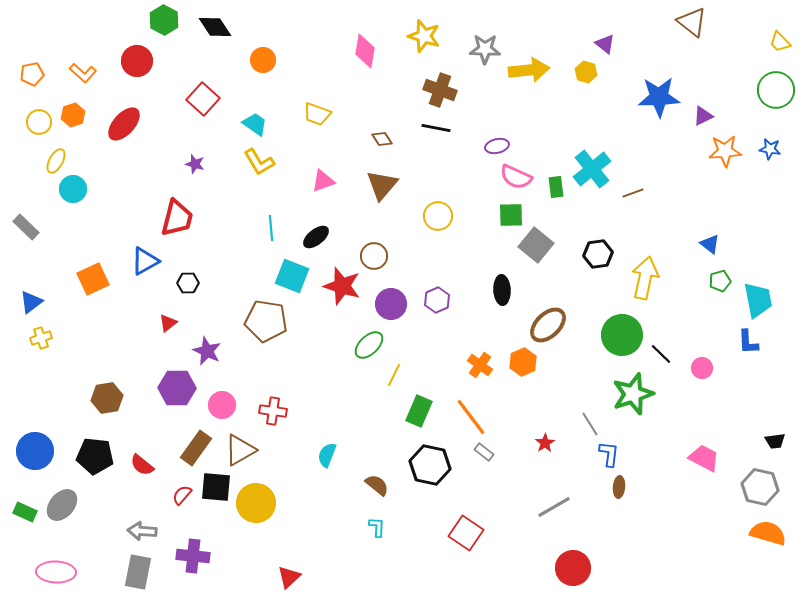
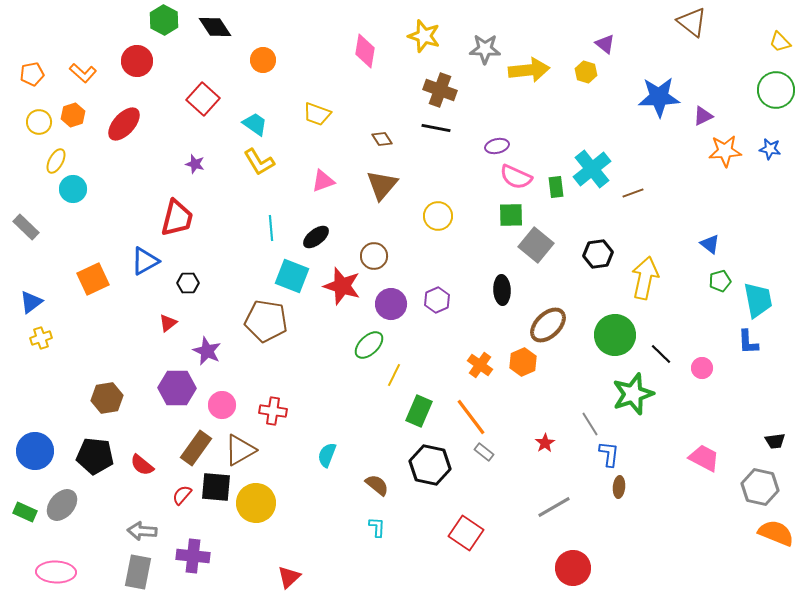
green circle at (622, 335): moved 7 px left
orange semicircle at (768, 533): moved 8 px right; rotated 6 degrees clockwise
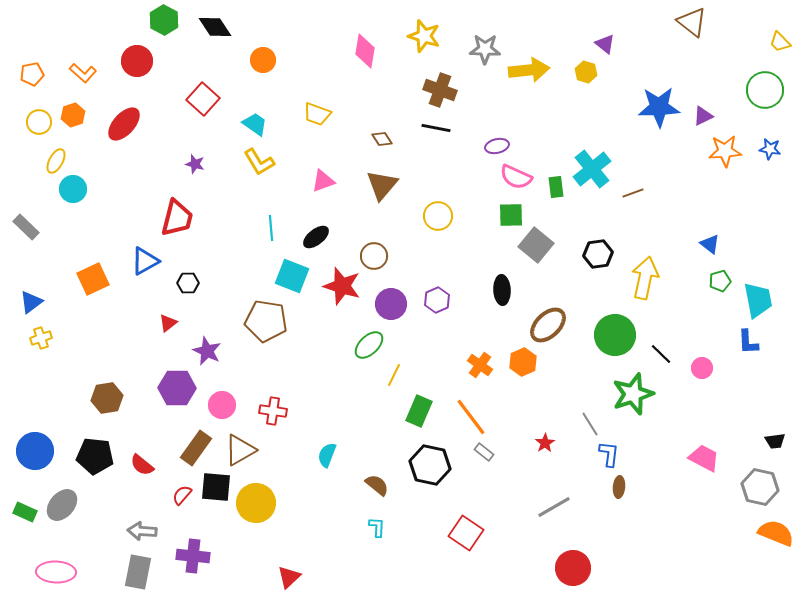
green circle at (776, 90): moved 11 px left
blue star at (659, 97): moved 10 px down
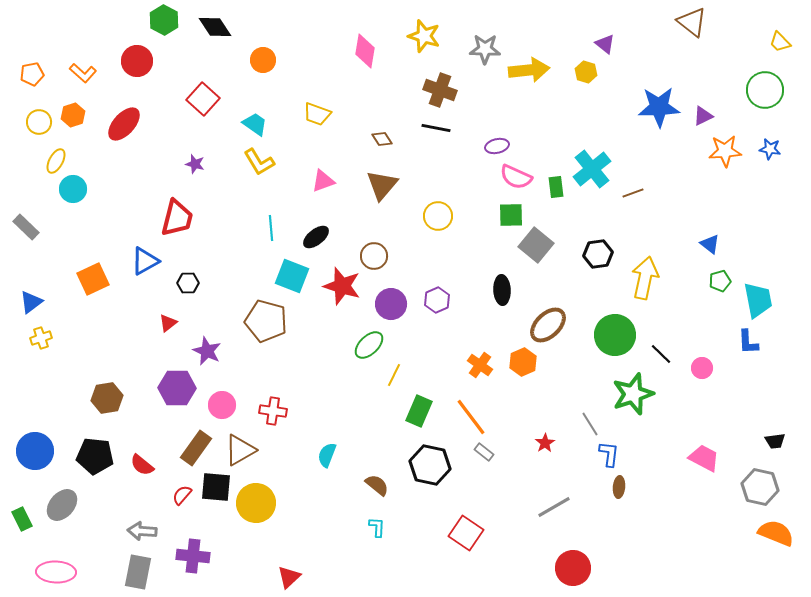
brown pentagon at (266, 321): rotated 6 degrees clockwise
green rectangle at (25, 512): moved 3 px left, 7 px down; rotated 40 degrees clockwise
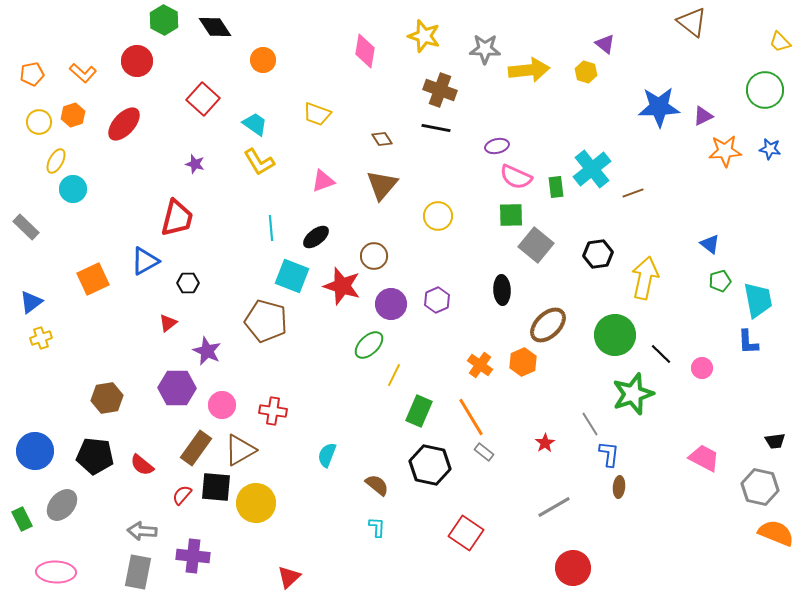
orange line at (471, 417): rotated 6 degrees clockwise
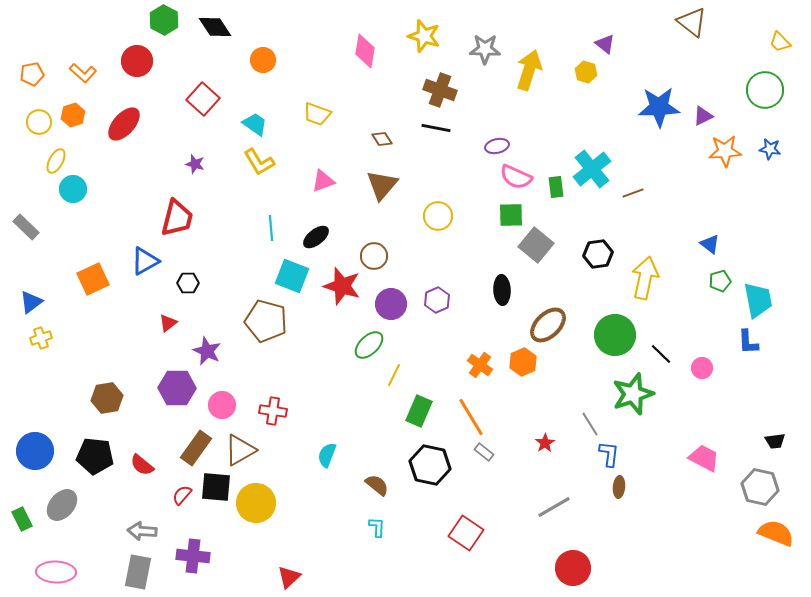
yellow arrow at (529, 70): rotated 66 degrees counterclockwise
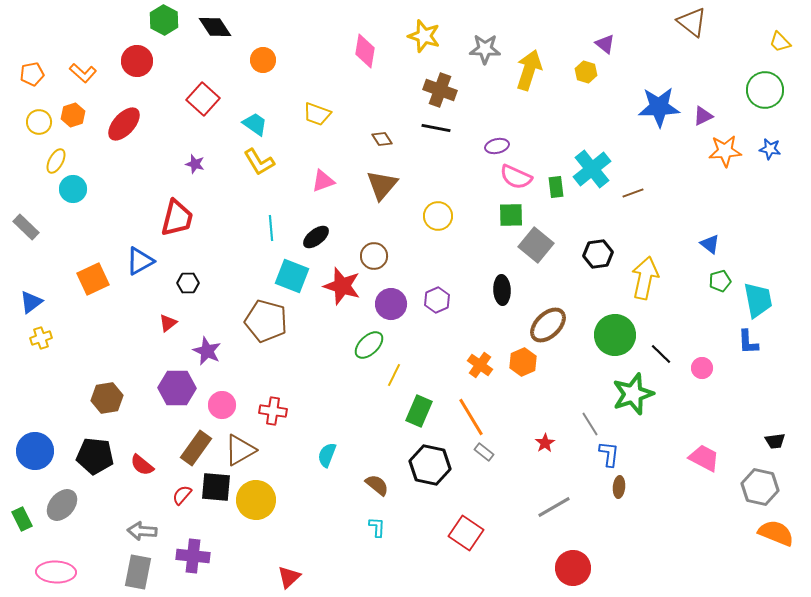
blue triangle at (145, 261): moved 5 px left
yellow circle at (256, 503): moved 3 px up
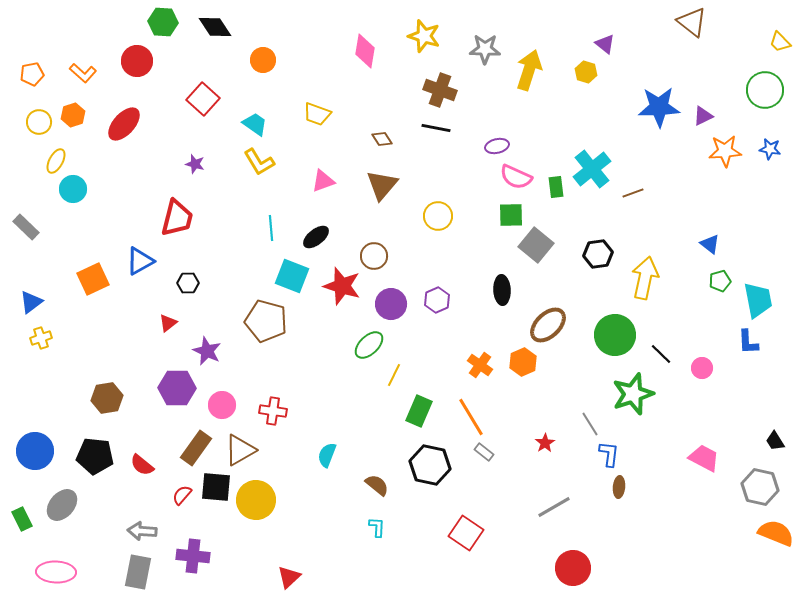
green hexagon at (164, 20): moved 1 px left, 2 px down; rotated 24 degrees counterclockwise
black trapezoid at (775, 441): rotated 65 degrees clockwise
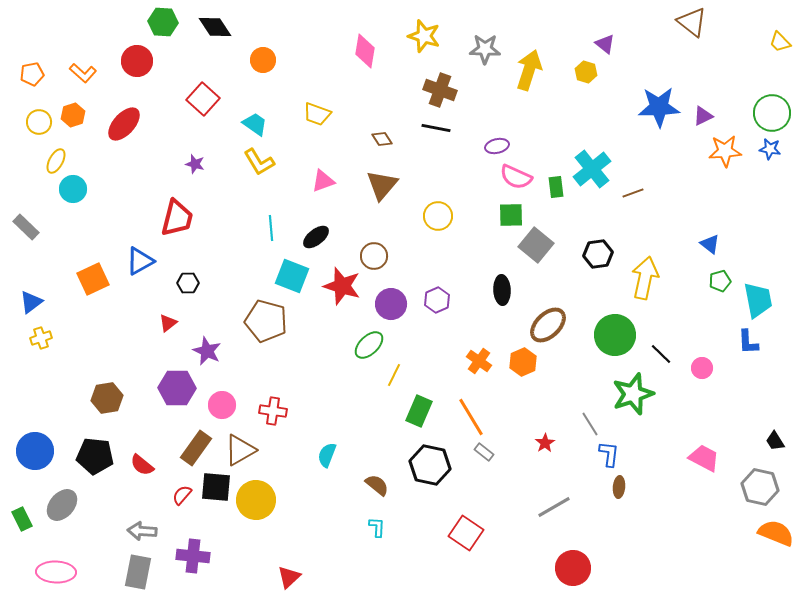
green circle at (765, 90): moved 7 px right, 23 px down
orange cross at (480, 365): moved 1 px left, 4 px up
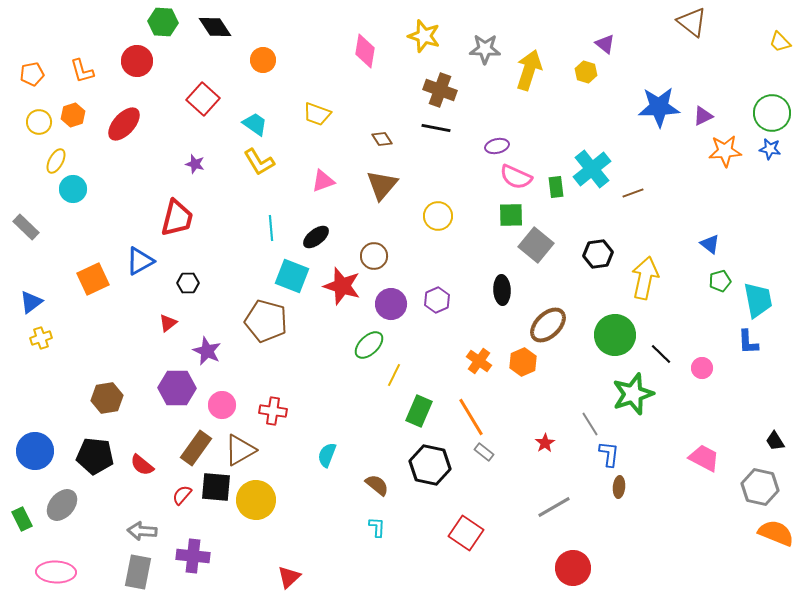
orange L-shape at (83, 73): moved 1 px left, 2 px up; rotated 32 degrees clockwise
